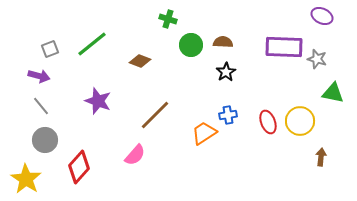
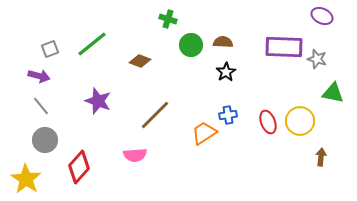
pink semicircle: rotated 45 degrees clockwise
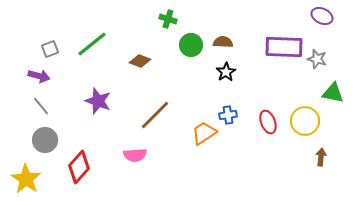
yellow circle: moved 5 px right
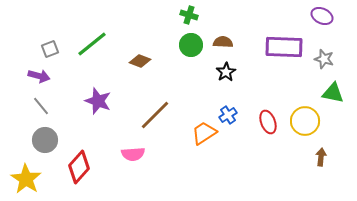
green cross: moved 21 px right, 4 px up
gray star: moved 7 px right
blue cross: rotated 24 degrees counterclockwise
pink semicircle: moved 2 px left, 1 px up
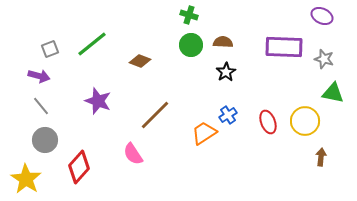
pink semicircle: rotated 60 degrees clockwise
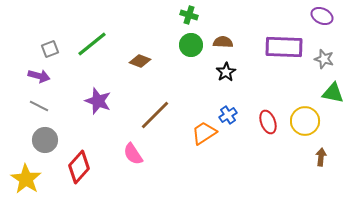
gray line: moved 2 px left; rotated 24 degrees counterclockwise
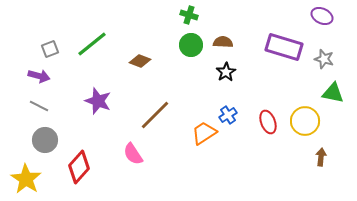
purple rectangle: rotated 15 degrees clockwise
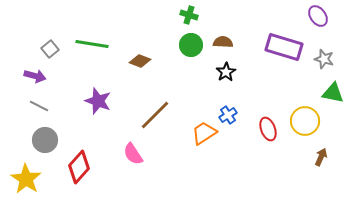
purple ellipse: moved 4 px left; rotated 30 degrees clockwise
green line: rotated 48 degrees clockwise
gray square: rotated 18 degrees counterclockwise
purple arrow: moved 4 px left
red ellipse: moved 7 px down
brown arrow: rotated 18 degrees clockwise
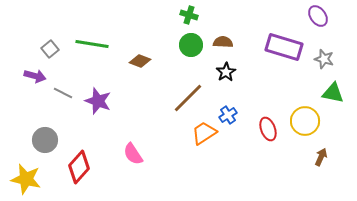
gray line: moved 24 px right, 13 px up
brown line: moved 33 px right, 17 px up
yellow star: rotated 20 degrees counterclockwise
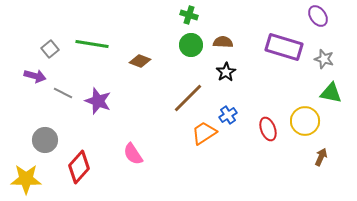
green triangle: moved 2 px left
yellow star: rotated 12 degrees counterclockwise
